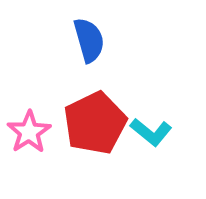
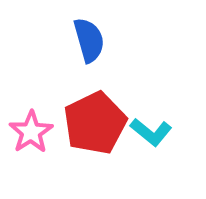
pink star: moved 2 px right
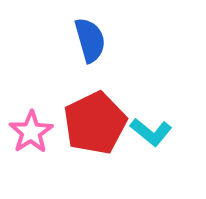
blue semicircle: moved 1 px right
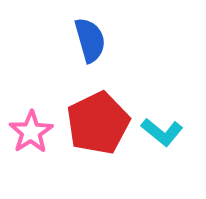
red pentagon: moved 3 px right
cyan L-shape: moved 11 px right
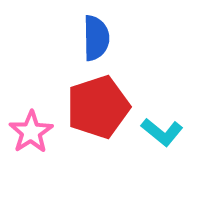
blue semicircle: moved 6 px right, 2 px up; rotated 15 degrees clockwise
red pentagon: moved 16 px up; rotated 8 degrees clockwise
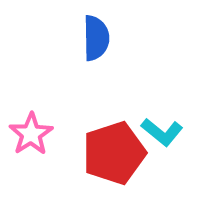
red pentagon: moved 16 px right, 46 px down
pink star: moved 2 px down
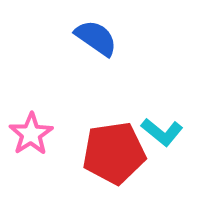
blue semicircle: rotated 54 degrees counterclockwise
red pentagon: rotated 10 degrees clockwise
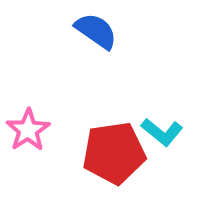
blue semicircle: moved 7 px up
pink star: moved 3 px left, 4 px up
